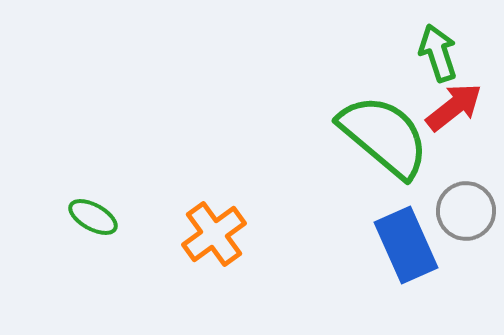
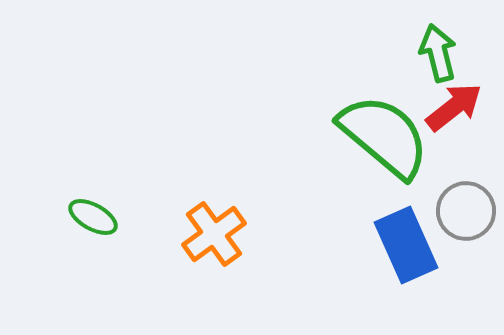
green arrow: rotated 4 degrees clockwise
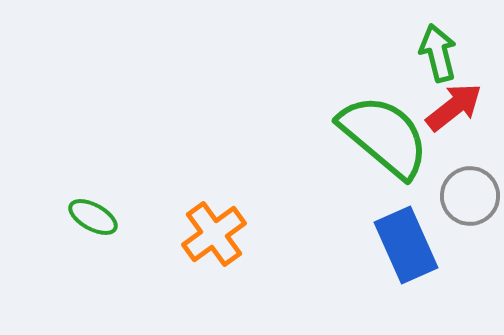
gray circle: moved 4 px right, 15 px up
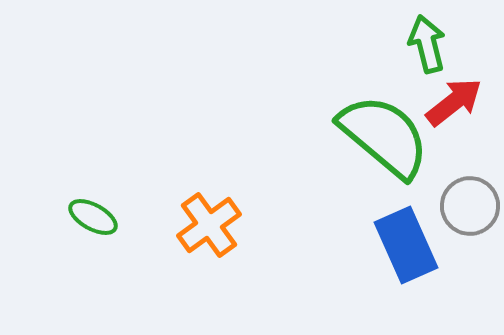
green arrow: moved 11 px left, 9 px up
red arrow: moved 5 px up
gray circle: moved 10 px down
orange cross: moved 5 px left, 9 px up
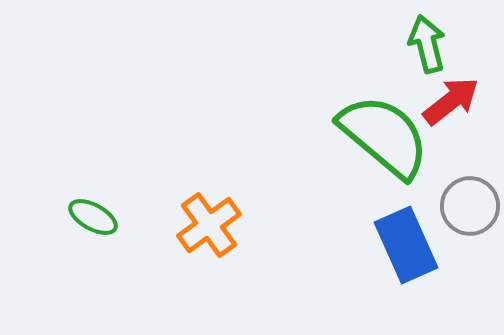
red arrow: moved 3 px left, 1 px up
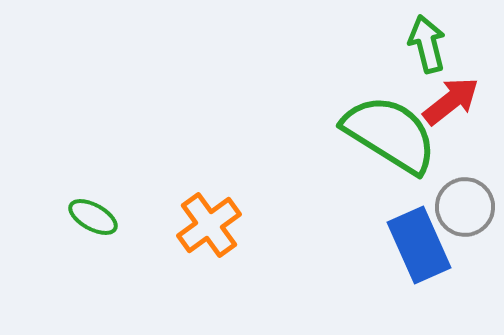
green semicircle: moved 6 px right, 2 px up; rotated 8 degrees counterclockwise
gray circle: moved 5 px left, 1 px down
blue rectangle: moved 13 px right
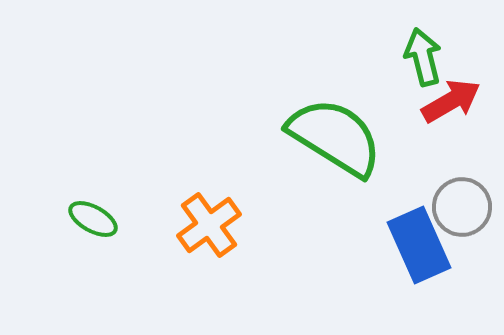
green arrow: moved 4 px left, 13 px down
red arrow: rotated 8 degrees clockwise
green semicircle: moved 55 px left, 3 px down
gray circle: moved 3 px left
green ellipse: moved 2 px down
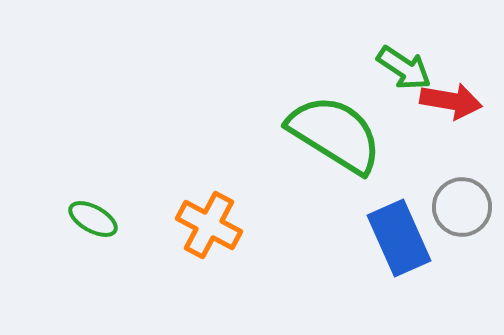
green arrow: moved 19 px left, 11 px down; rotated 138 degrees clockwise
red arrow: rotated 40 degrees clockwise
green semicircle: moved 3 px up
orange cross: rotated 26 degrees counterclockwise
blue rectangle: moved 20 px left, 7 px up
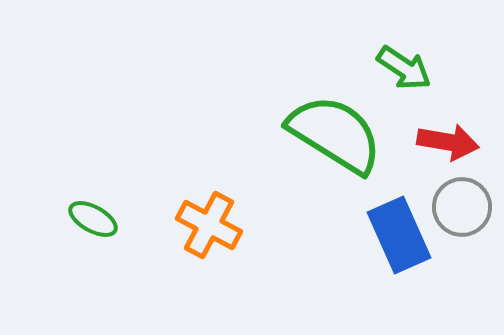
red arrow: moved 3 px left, 41 px down
blue rectangle: moved 3 px up
